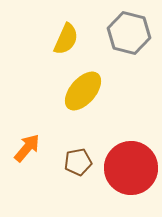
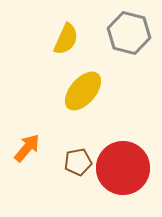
red circle: moved 8 px left
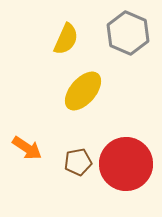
gray hexagon: moved 1 px left; rotated 9 degrees clockwise
orange arrow: rotated 84 degrees clockwise
red circle: moved 3 px right, 4 px up
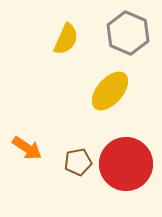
yellow ellipse: moved 27 px right
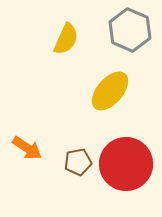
gray hexagon: moved 2 px right, 3 px up
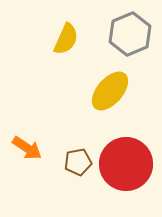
gray hexagon: moved 4 px down; rotated 15 degrees clockwise
